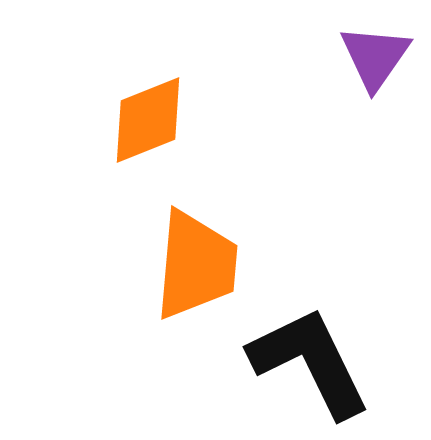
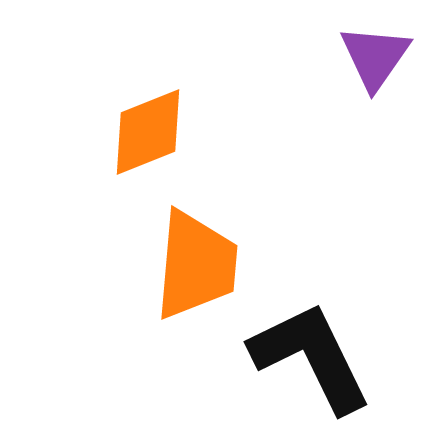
orange diamond: moved 12 px down
black L-shape: moved 1 px right, 5 px up
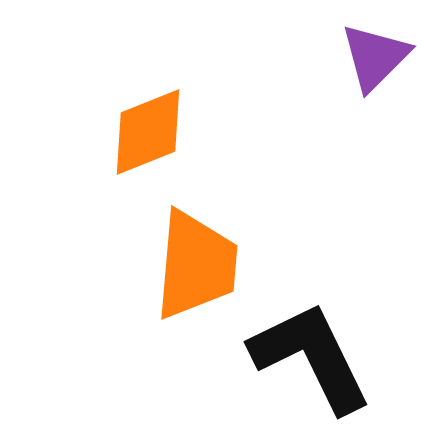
purple triangle: rotated 10 degrees clockwise
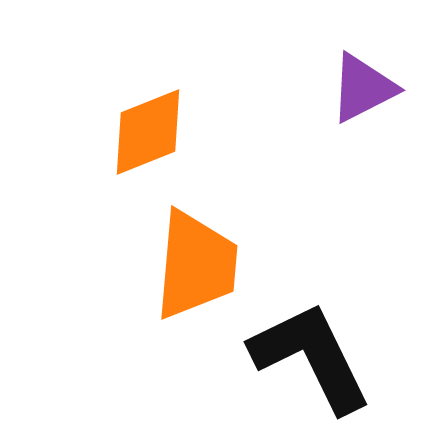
purple triangle: moved 12 px left, 31 px down; rotated 18 degrees clockwise
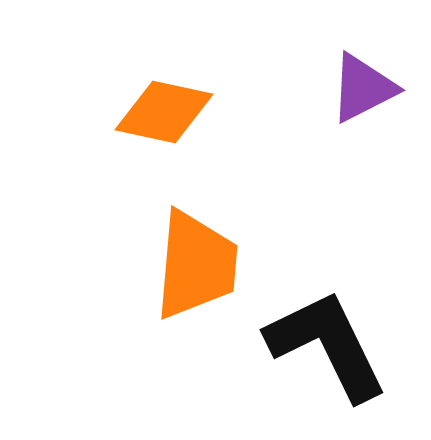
orange diamond: moved 16 px right, 20 px up; rotated 34 degrees clockwise
black L-shape: moved 16 px right, 12 px up
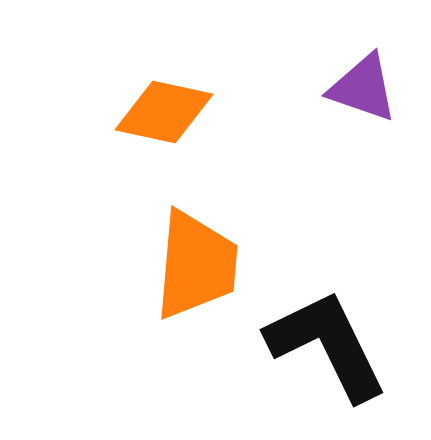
purple triangle: rotated 46 degrees clockwise
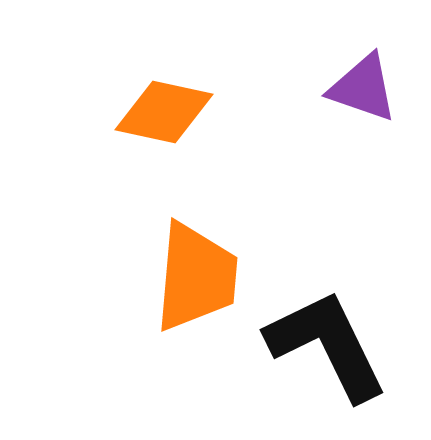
orange trapezoid: moved 12 px down
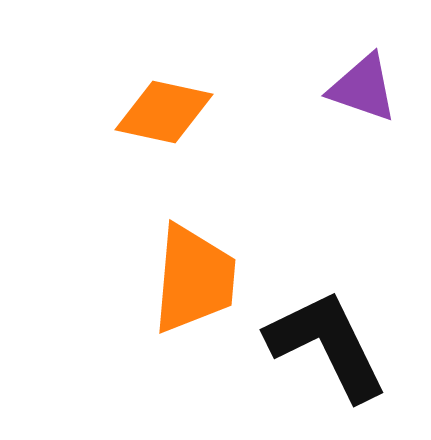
orange trapezoid: moved 2 px left, 2 px down
